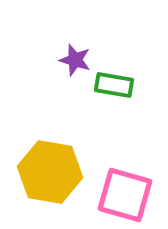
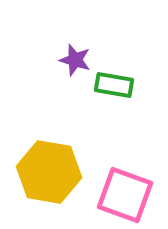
yellow hexagon: moved 1 px left
pink square: rotated 4 degrees clockwise
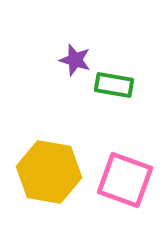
pink square: moved 15 px up
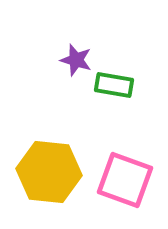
purple star: moved 1 px right
yellow hexagon: rotated 4 degrees counterclockwise
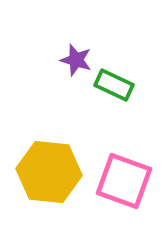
green rectangle: rotated 15 degrees clockwise
pink square: moved 1 px left, 1 px down
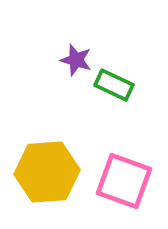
yellow hexagon: moved 2 px left; rotated 10 degrees counterclockwise
